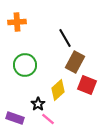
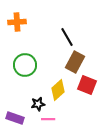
black line: moved 2 px right, 1 px up
black star: rotated 24 degrees clockwise
pink line: rotated 40 degrees counterclockwise
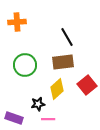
brown rectangle: moved 12 px left; rotated 55 degrees clockwise
red square: rotated 30 degrees clockwise
yellow diamond: moved 1 px left, 1 px up
purple rectangle: moved 1 px left
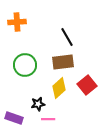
yellow diamond: moved 2 px right, 1 px up
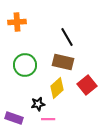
brown rectangle: rotated 20 degrees clockwise
yellow diamond: moved 2 px left
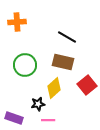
black line: rotated 30 degrees counterclockwise
yellow diamond: moved 3 px left
pink line: moved 1 px down
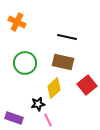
orange cross: rotated 30 degrees clockwise
black line: rotated 18 degrees counterclockwise
green circle: moved 2 px up
pink line: rotated 64 degrees clockwise
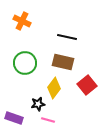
orange cross: moved 5 px right, 1 px up
yellow diamond: rotated 10 degrees counterclockwise
pink line: rotated 48 degrees counterclockwise
